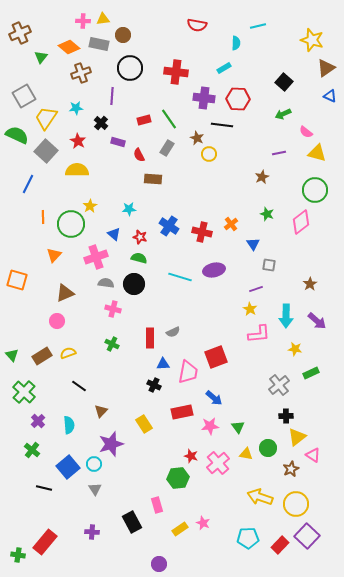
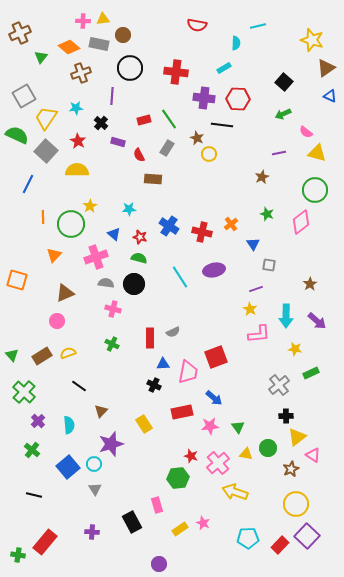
cyan line at (180, 277): rotated 40 degrees clockwise
black line at (44, 488): moved 10 px left, 7 px down
yellow arrow at (260, 497): moved 25 px left, 5 px up
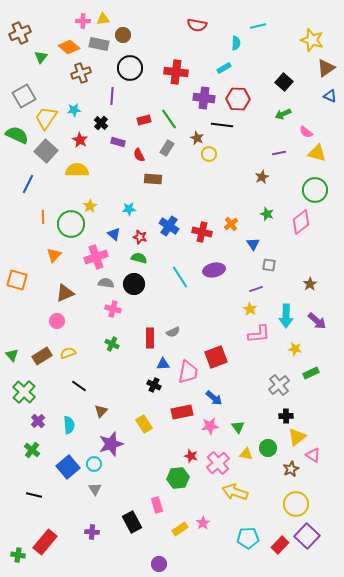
cyan star at (76, 108): moved 2 px left, 2 px down
red star at (78, 141): moved 2 px right, 1 px up
pink star at (203, 523): rotated 16 degrees clockwise
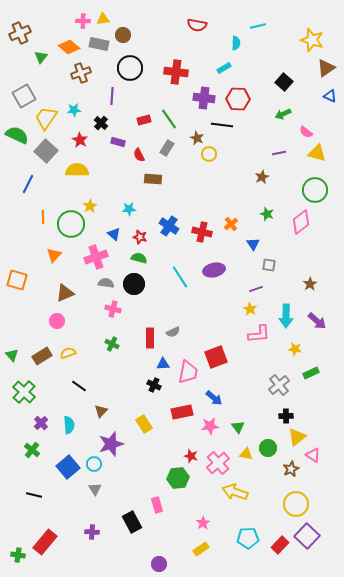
purple cross at (38, 421): moved 3 px right, 2 px down
yellow rectangle at (180, 529): moved 21 px right, 20 px down
